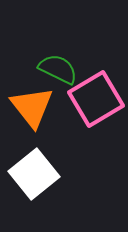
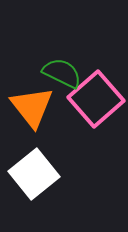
green semicircle: moved 4 px right, 4 px down
pink square: rotated 10 degrees counterclockwise
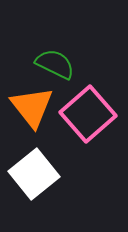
green semicircle: moved 7 px left, 9 px up
pink square: moved 8 px left, 15 px down
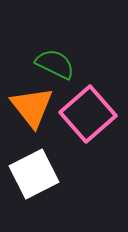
white square: rotated 12 degrees clockwise
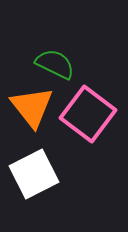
pink square: rotated 12 degrees counterclockwise
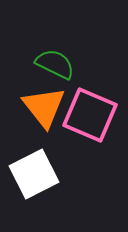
orange triangle: moved 12 px right
pink square: moved 2 px right, 1 px down; rotated 14 degrees counterclockwise
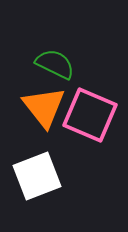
white square: moved 3 px right, 2 px down; rotated 6 degrees clockwise
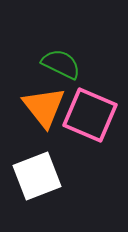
green semicircle: moved 6 px right
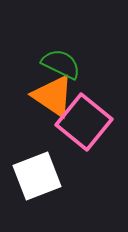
orange triangle: moved 9 px right, 11 px up; rotated 18 degrees counterclockwise
pink square: moved 6 px left, 7 px down; rotated 16 degrees clockwise
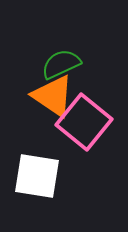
green semicircle: rotated 51 degrees counterclockwise
white square: rotated 30 degrees clockwise
